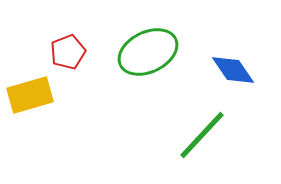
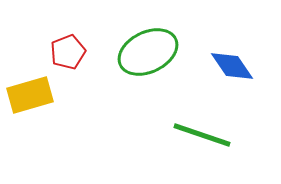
blue diamond: moved 1 px left, 4 px up
green line: rotated 66 degrees clockwise
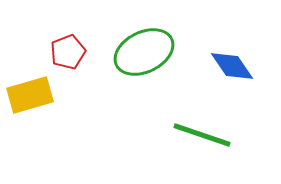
green ellipse: moved 4 px left
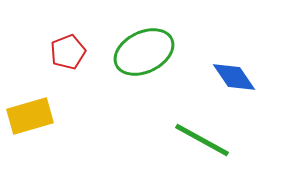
blue diamond: moved 2 px right, 11 px down
yellow rectangle: moved 21 px down
green line: moved 5 px down; rotated 10 degrees clockwise
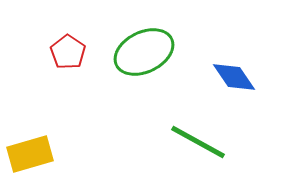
red pentagon: rotated 16 degrees counterclockwise
yellow rectangle: moved 38 px down
green line: moved 4 px left, 2 px down
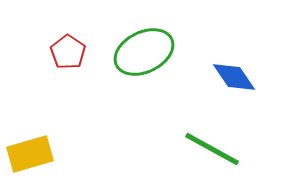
green line: moved 14 px right, 7 px down
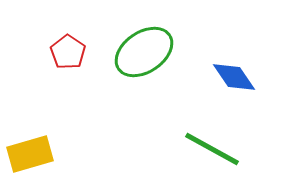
green ellipse: rotated 8 degrees counterclockwise
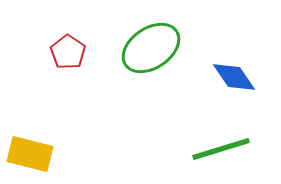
green ellipse: moved 7 px right, 4 px up
green line: moved 9 px right; rotated 46 degrees counterclockwise
yellow rectangle: rotated 30 degrees clockwise
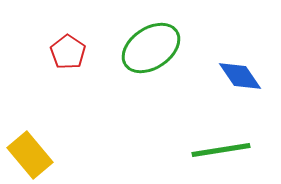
blue diamond: moved 6 px right, 1 px up
green line: moved 1 px down; rotated 8 degrees clockwise
yellow rectangle: moved 1 px down; rotated 36 degrees clockwise
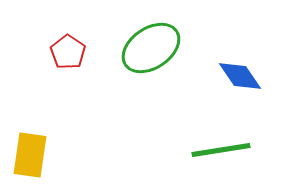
yellow rectangle: rotated 48 degrees clockwise
